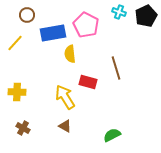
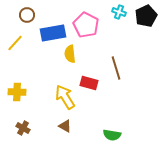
red rectangle: moved 1 px right, 1 px down
green semicircle: rotated 144 degrees counterclockwise
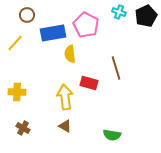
yellow arrow: rotated 25 degrees clockwise
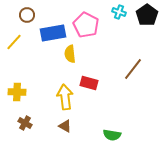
black pentagon: moved 1 px right, 1 px up; rotated 10 degrees counterclockwise
yellow line: moved 1 px left, 1 px up
brown line: moved 17 px right, 1 px down; rotated 55 degrees clockwise
brown cross: moved 2 px right, 5 px up
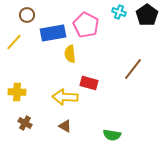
yellow arrow: rotated 80 degrees counterclockwise
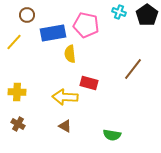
pink pentagon: rotated 15 degrees counterclockwise
brown cross: moved 7 px left, 1 px down
